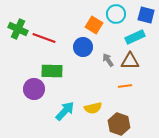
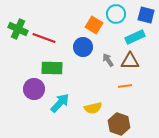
green rectangle: moved 3 px up
cyan arrow: moved 5 px left, 8 px up
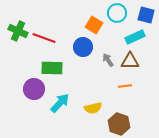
cyan circle: moved 1 px right, 1 px up
green cross: moved 2 px down
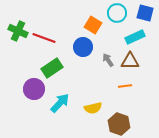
blue square: moved 1 px left, 2 px up
orange square: moved 1 px left
green rectangle: rotated 35 degrees counterclockwise
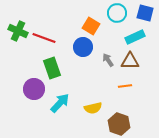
orange square: moved 2 px left, 1 px down
green rectangle: rotated 75 degrees counterclockwise
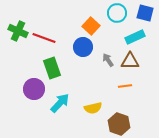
orange square: rotated 12 degrees clockwise
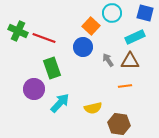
cyan circle: moved 5 px left
brown hexagon: rotated 10 degrees counterclockwise
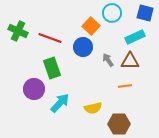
red line: moved 6 px right
brown hexagon: rotated 10 degrees counterclockwise
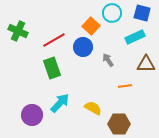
blue square: moved 3 px left
red line: moved 4 px right, 2 px down; rotated 50 degrees counterclockwise
brown triangle: moved 16 px right, 3 px down
purple circle: moved 2 px left, 26 px down
yellow semicircle: rotated 138 degrees counterclockwise
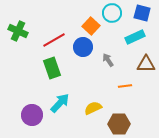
yellow semicircle: rotated 54 degrees counterclockwise
